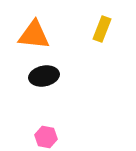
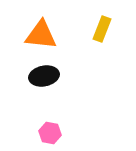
orange triangle: moved 7 px right
pink hexagon: moved 4 px right, 4 px up
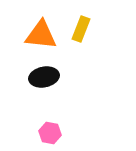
yellow rectangle: moved 21 px left
black ellipse: moved 1 px down
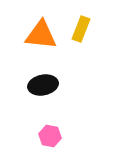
black ellipse: moved 1 px left, 8 px down
pink hexagon: moved 3 px down
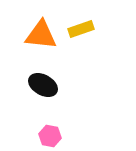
yellow rectangle: rotated 50 degrees clockwise
black ellipse: rotated 40 degrees clockwise
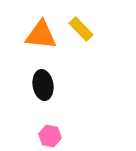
yellow rectangle: rotated 65 degrees clockwise
black ellipse: rotated 52 degrees clockwise
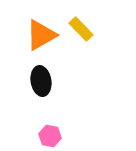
orange triangle: rotated 36 degrees counterclockwise
black ellipse: moved 2 px left, 4 px up
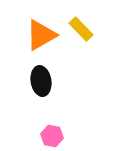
pink hexagon: moved 2 px right
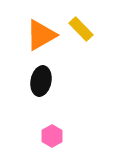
black ellipse: rotated 20 degrees clockwise
pink hexagon: rotated 20 degrees clockwise
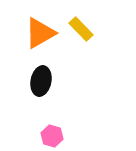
orange triangle: moved 1 px left, 2 px up
pink hexagon: rotated 15 degrees counterclockwise
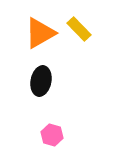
yellow rectangle: moved 2 px left
pink hexagon: moved 1 px up
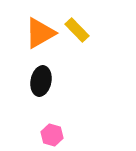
yellow rectangle: moved 2 px left, 1 px down
